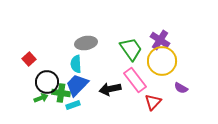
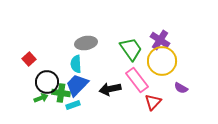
pink rectangle: moved 2 px right
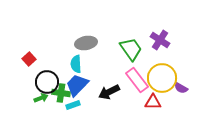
yellow circle: moved 17 px down
black arrow: moved 1 px left, 3 px down; rotated 15 degrees counterclockwise
red triangle: rotated 48 degrees clockwise
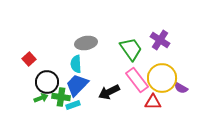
green cross: moved 4 px down
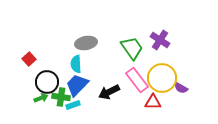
green trapezoid: moved 1 px right, 1 px up
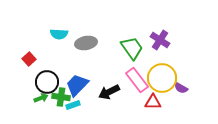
cyan semicircle: moved 17 px left, 30 px up; rotated 84 degrees counterclockwise
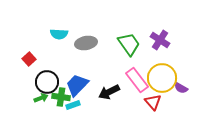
green trapezoid: moved 3 px left, 4 px up
red triangle: rotated 48 degrees clockwise
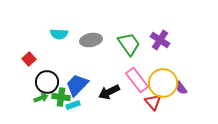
gray ellipse: moved 5 px right, 3 px up
yellow circle: moved 1 px right, 5 px down
purple semicircle: rotated 24 degrees clockwise
